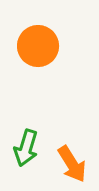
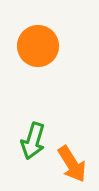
green arrow: moved 7 px right, 7 px up
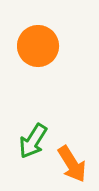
green arrow: rotated 15 degrees clockwise
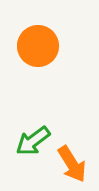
green arrow: rotated 21 degrees clockwise
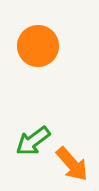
orange arrow: rotated 9 degrees counterclockwise
